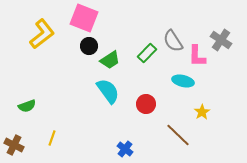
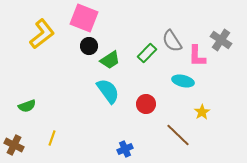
gray semicircle: moved 1 px left
blue cross: rotated 28 degrees clockwise
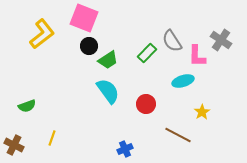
green trapezoid: moved 2 px left
cyan ellipse: rotated 30 degrees counterclockwise
brown line: rotated 16 degrees counterclockwise
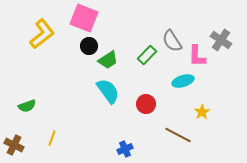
green rectangle: moved 2 px down
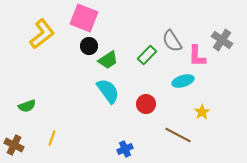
gray cross: moved 1 px right
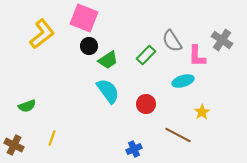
green rectangle: moved 1 px left
blue cross: moved 9 px right
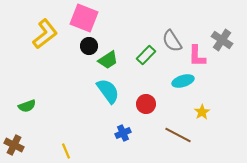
yellow L-shape: moved 3 px right
yellow line: moved 14 px right, 13 px down; rotated 42 degrees counterclockwise
blue cross: moved 11 px left, 16 px up
